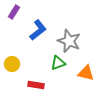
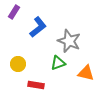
blue L-shape: moved 3 px up
yellow circle: moved 6 px right
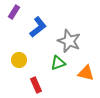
yellow circle: moved 1 px right, 4 px up
red rectangle: rotated 56 degrees clockwise
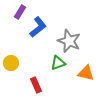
purple rectangle: moved 6 px right
yellow circle: moved 8 px left, 3 px down
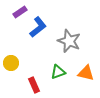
purple rectangle: rotated 24 degrees clockwise
green triangle: moved 9 px down
red rectangle: moved 2 px left
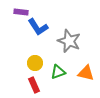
purple rectangle: moved 1 px right; rotated 40 degrees clockwise
blue L-shape: rotated 95 degrees clockwise
yellow circle: moved 24 px right
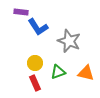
red rectangle: moved 1 px right, 2 px up
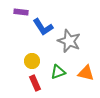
blue L-shape: moved 5 px right
yellow circle: moved 3 px left, 2 px up
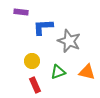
blue L-shape: rotated 120 degrees clockwise
orange triangle: moved 1 px right, 1 px up
red rectangle: moved 2 px down
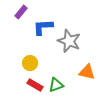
purple rectangle: rotated 56 degrees counterclockwise
yellow circle: moved 2 px left, 2 px down
green triangle: moved 2 px left, 13 px down
red rectangle: rotated 35 degrees counterclockwise
